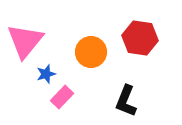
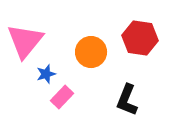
black L-shape: moved 1 px right, 1 px up
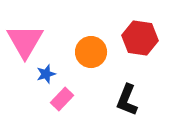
pink triangle: rotated 9 degrees counterclockwise
pink rectangle: moved 2 px down
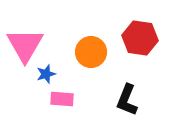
pink triangle: moved 4 px down
pink rectangle: rotated 50 degrees clockwise
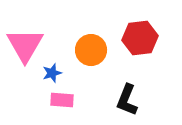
red hexagon: rotated 16 degrees counterclockwise
orange circle: moved 2 px up
blue star: moved 6 px right, 1 px up
pink rectangle: moved 1 px down
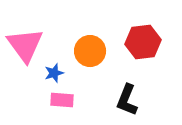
red hexagon: moved 3 px right, 4 px down
pink triangle: rotated 6 degrees counterclockwise
orange circle: moved 1 px left, 1 px down
blue star: moved 2 px right
